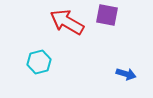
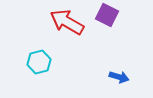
purple square: rotated 15 degrees clockwise
blue arrow: moved 7 px left, 3 px down
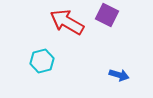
cyan hexagon: moved 3 px right, 1 px up
blue arrow: moved 2 px up
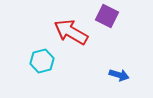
purple square: moved 1 px down
red arrow: moved 4 px right, 10 px down
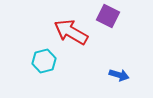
purple square: moved 1 px right
cyan hexagon: moved 2 px right
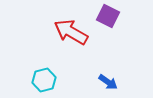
cyan hexagon: moved 19 px down
blue arrow: moved 11 px left, 7 px down; rotated 18 degrees clockwise
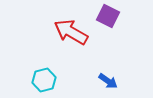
blue arrow: moved 1 px up
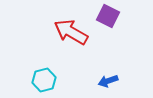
blue arrow: rotated 126 degrees clockwise
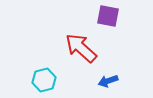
purple square: rotated 15 degrees counterclockwise
red arrow: moved 10 px right, 16 px down; rotated 12 degrees clockwise
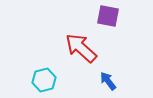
blue arrow: rotated 72 degrees clockwise
